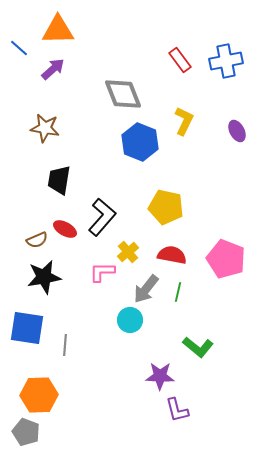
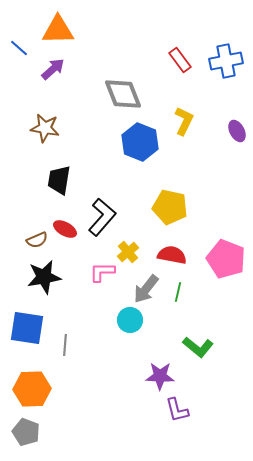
yellow pentagon: moved 4 px right
orange hexagon: moved 7 px left, 6 px up
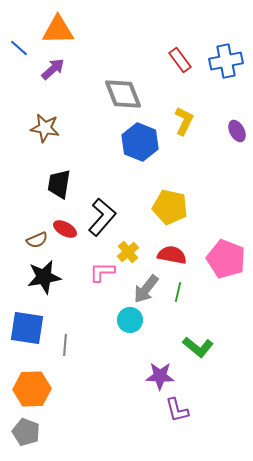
black trapezoid: moved 4 px down
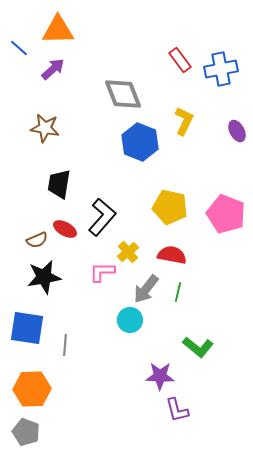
blue cross: moved 5 px left, 8 px down
pink pentagon: moved 45 px up
